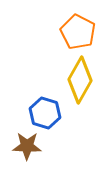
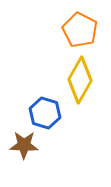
orange pentagon: moved 2 px right, 2 px up
brown star: moved 3 px left, 1 px up
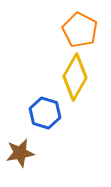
yellow diamond: moved 5 px left, 3 px up
brown star: moved 4 px left, 8 px down; rotated 12 degrees counterclockwise
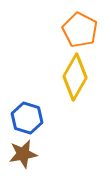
blue hexagon: moved 18 px left, 5 px down
brown star: moved 3 px right, 1 px down
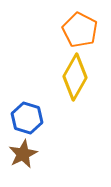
brown star: rotated 16 degrees counterclockwise
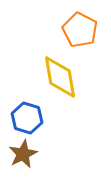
yellow diamond: moved 15 px left; rotated 39 degrees counterclockwise
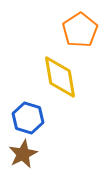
orange pentagon: rotated 12 degrees clockwise
blue hexagon: moved 1 px right
